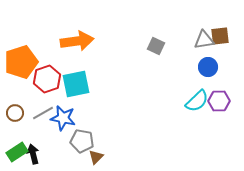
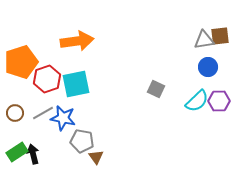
gray square: moved 43 px down
brown triangle: rotated 21 degrees counterclockwise
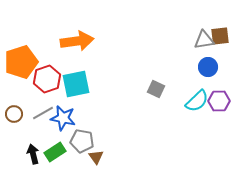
brown circle: moved 1 px left, 1 px down
green rectangle: moved 38 px right
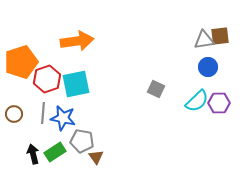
purple hexagon: moved 2 px down
gray line: rotated 55 degrees counterclockwise
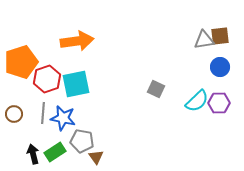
blue circle: moved 12 px right
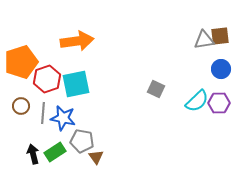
blue circle: moved 1 px right, 2 px down
brown circle: moved 7 px right, 8 px up
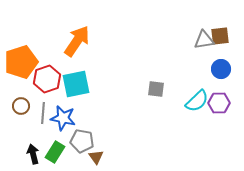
orange arrow: rotated 48 degrees counterclockwise
gray square: rotated 18 degrees counterclockwise
green rectangle: rotated 25 degrees counterclockwise
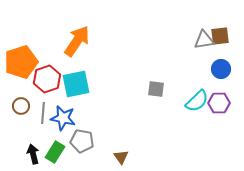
brown triangle: moved 25 px right
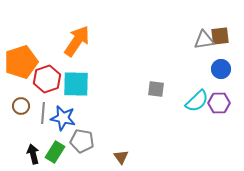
cyan square: rotated 12 degrees clockwise
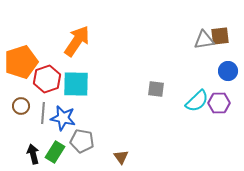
blue circle: moved 7 px right, 2 px down
